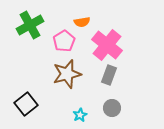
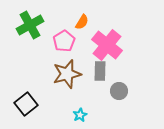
orange semicircle: rotated 49 degrees counterclockwise
gray rectangle: moved 9 px left, 4 px up; rotated 18 degrees counterclockwise
gray circle: moved 7 px right, 17 px up
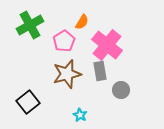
gray rectangle: rotated 12 degrees counterclockwise
gray circle: moved 2 px right, 1 px up
black square: moved 2 px right, 2 px up
cyan star: rotated 16 degrees counterclockwise
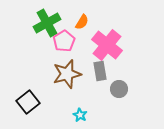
green cross: moved 17 px right, 2 px up
gray circle: moved 2 px left, 1 px up
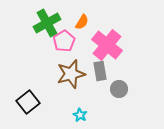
brown star: moved 4 px right
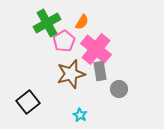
pink cross: moved 11 px left, 4 px down
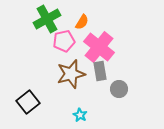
green cross: moved 4 px up
pink pentagon: rotated 20 degrees clockwise
pink cross: moved 3 px right, 2 px up
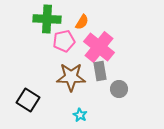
green cross: rotated 32 degrees clockwise
brown star: moved 3 px down; rotated 16 degrees clockwise
black square: moved 2 px up; rotated 20 degrees counterclockwise
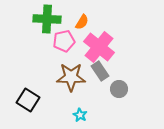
gray rectangle: rotated 24 degrees counterclockwise
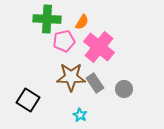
gray rectangle: moved 5 px left, 12 px down
gray circle: moved 5 px right
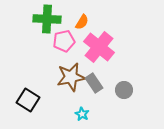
brown star: rotated 12 degrees counterclockwise
gray rectangle: moved 1 px left
gray circle: moved 1 px down
cyan star: moved 2 px right, 1 px up
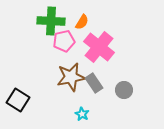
green cross: moved 4 px right, 2 px down
black square: moved 10 px left
